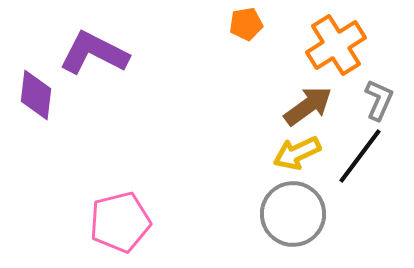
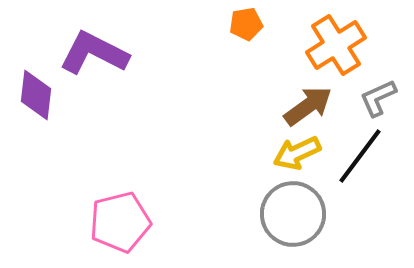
gray L-shape: moved 1 px left, 2 px up; rotated 138 degrees counterclockwise
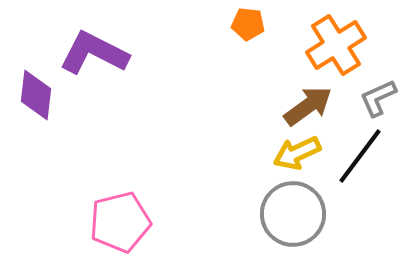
orange pentagon: moved 2 px right; rotated 16 degrees clockwise
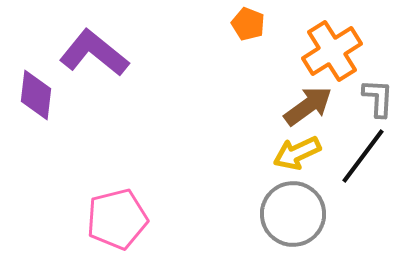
orange pentagon: rotated 16 degrees clockwise
orange cross: moved 4 px left, 6 px down
purple L-shape: rotated 12 degrees clockwise
gray L-shape: rotated 117 degrees clockwise
black line: moved 3 px right
pink pentagon: moved 3 px left, 3 px up
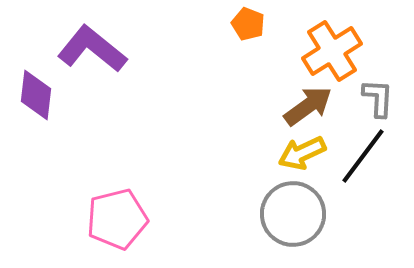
purple L-shape: moved 2 px left, 4 px up
yellow arrow: moved 5 px right
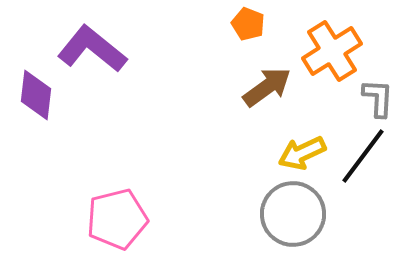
brown arrow: moved 41 px left, 19 px up
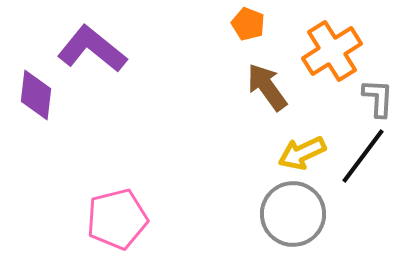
brown arrow: rotated 90 degrees counterclockwise
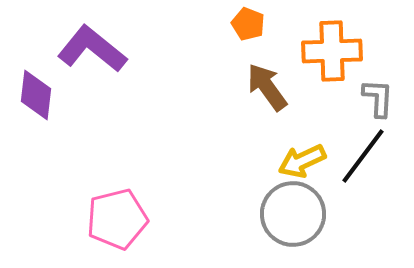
orange cross: rotated 30 degrees clockwise
yellow arrow: moved 8 px down
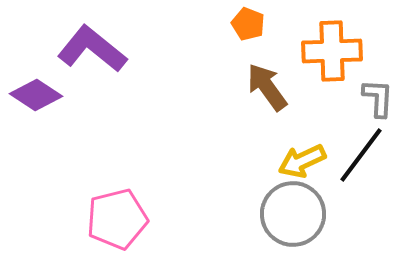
purple diamond: rotated 63 degrees counterclockwise
black line: moved 2 px left, 1 px up
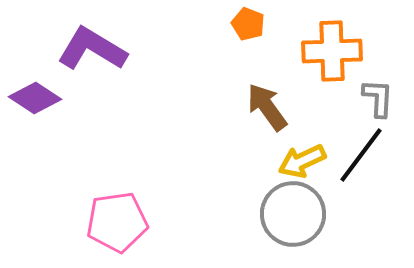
purple L-shape: rotated 8 degrees counterclockwise
brown arrow: moved 20 px down
purple diamond: moved 1 px left, 3 px down
pink pentagon: moved 3 px down; rotated 6 degrees clockwise
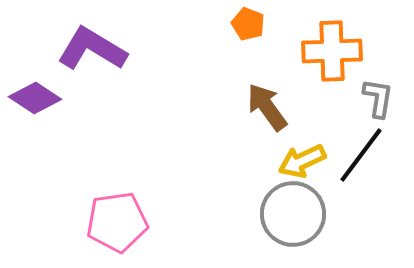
gray L-shape: rotated 6 degrees clockwise
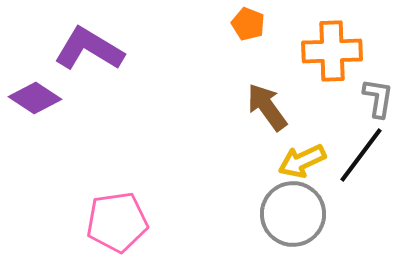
purple L-shape: moved 3 px left
